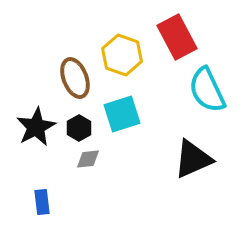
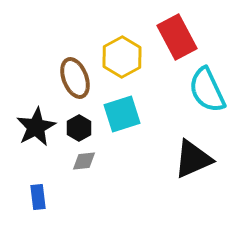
yellow hexagon: moved 2 px down; rotated 12 degrees clockwise
gray diamond: moved 4 px left, 2 px down
blue rectangle: moved 4 px left, 5 px up
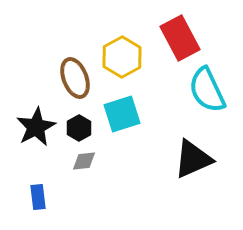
red rectangle: moved 3 px right, 1 px down
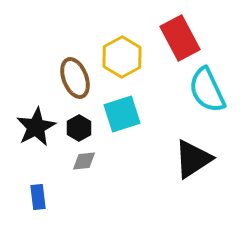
black triangle: rotated 9 degrees counterclockwise
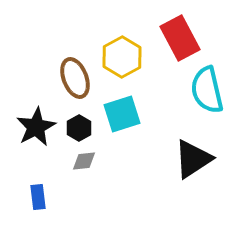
cyan semicircle: rotated 12 degrees clockwise
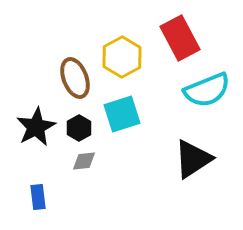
cyan semicircle: rotated 99 degrees counterclockwise
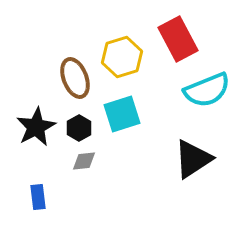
red rectangle: moved 2 px left, 1 px down
yellow hexagon: rotated 12 degrees clockwise
